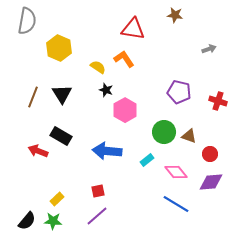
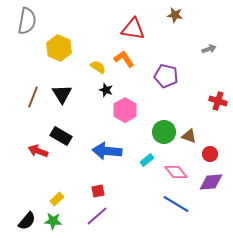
purple pentagon: moved 13 px left, 16 px up
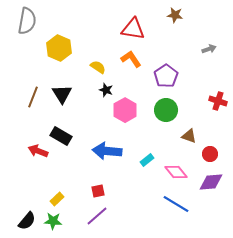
orange L-shape: moved 7 px right
purple pentagon: rotated 25 degrees clockwise
green circle: moved 2 px right, 22 px up
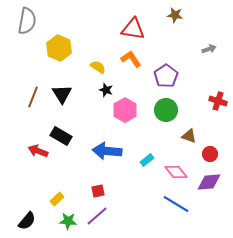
purple diamond: moved 2 px left
green star: moved 15 px right
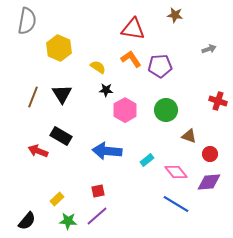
purple pentagon: moved 6 px left, 10 px up; rotated 30 degrees clockwise
black star: rotated 16 degrees counterclockwise
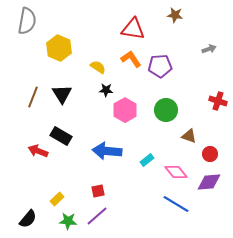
black semicircle: moved 1 px right, 2 px up
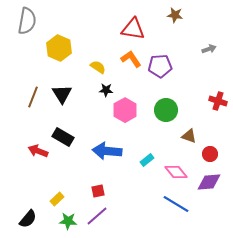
black rectangle: moved 2 px right, 1 px down
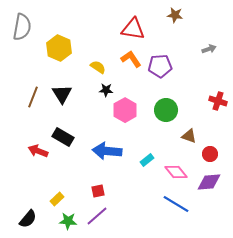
gray semicircle: moved 5 px left, 6 px down
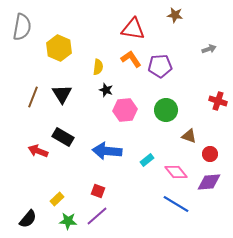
yellow semicircle: rotated 63 degrees clockwise
black star: rotated 16 degrees clockwise
pink hexagon: rotated 25 degrees clockwise
red square: rotated 32 degrees clockwise
